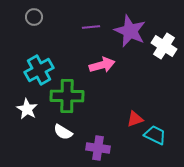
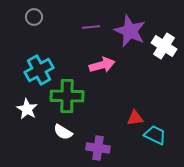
red triangle: moved 1 px up; rotated 12 degrees clockwise
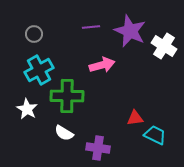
gray circle: moved 17 px down
white semicircle: moved 1 px right, 1 px down
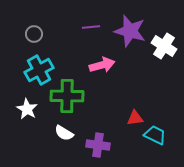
purple star: rotated 8 degrees counterclockwise
purple cross: moved 3 px up
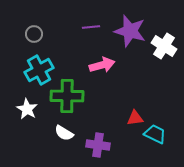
cyan trapezoid: moved 1 px up
